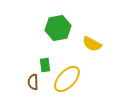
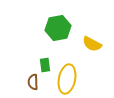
yellow ellipse: rotated 32 degrees counterclockwise
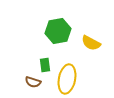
green hexagon: moved 3 px down
yellow semicircle: moved 1 px left, 1 px up
brown semicircle: rotated 70 degrees counterclockwise
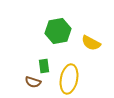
green rectangle: moved 1 px left, 1 px down
yellow ellipse: moved 2 px right
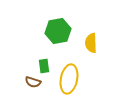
yellow semicircle: rotated 60 degrees clockwise
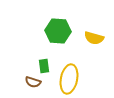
green hexagon: rotated 15 degrees clockwise
yellow semicircle: moved 3 px right, 5 px up; rotated 72 degrees counterclockwise
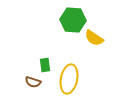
green hexagon: moved 15 px right, 11 px up
yellow semicircle: rotated 18 degrees clockwise
green rectangle: moved 1 px right, 1 px up
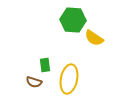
brown semicircle: moved 1 px right
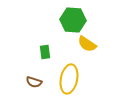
yellow semicircle: moved 7 px left, 6 px down
green rectangle: moved 13 px up
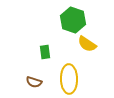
green hexagon: rotated 15 degrees clockwise
yellow ellipse: rotated 12 degrees counterclockwise
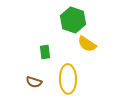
yellow ellipse: moved 1 px left
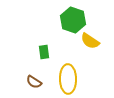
yellow semicircle: moved 3 px right, 3 px up
green rectangle: moved 1 px left
brown semicircle: rotated 14 degrees clockwise
